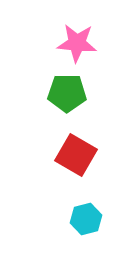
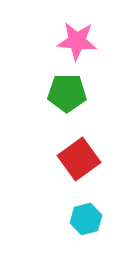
pink star: moved 2 px up
red square: moved 3 px right, 4 px down; rotated 24 degrees clockwise
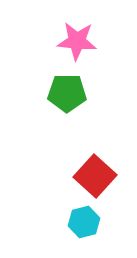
red square: moved 16 px right, 17 px down; rotated 12 degrees counterclockwise
cyan hexagon: moved 2 px left, 3 px down
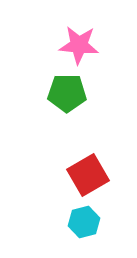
pink star: moved 2 px right, 4 px down
red square: moved 7 px left, 1 px up; rotated 18 degrees clockwise
